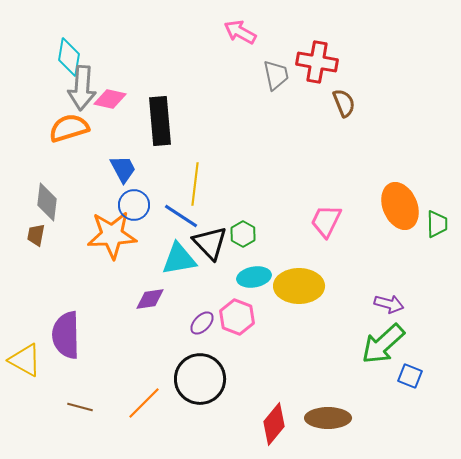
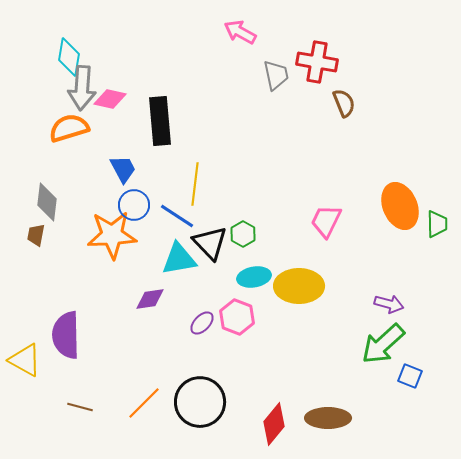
blue line: moved 4 px left
black circle: moved 23 px down
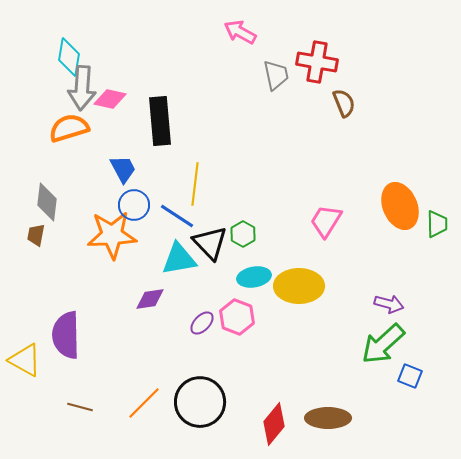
pink trapezoid: rotated 6 degrees clockwise
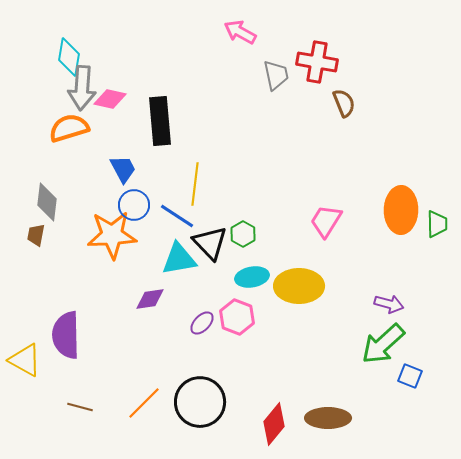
orange ellipse: moved 1 px right, 4 px down; rotated 24 degrees clockwise
cyan ellipse: moved 2 px left
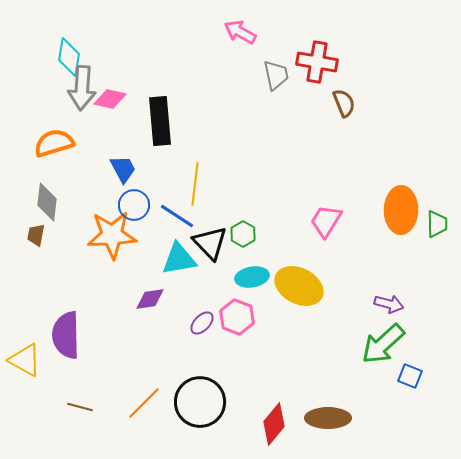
orange semicircle: moved 15 px left, 15 px down
yellow ellipse: rotated 27 degrees clockwise
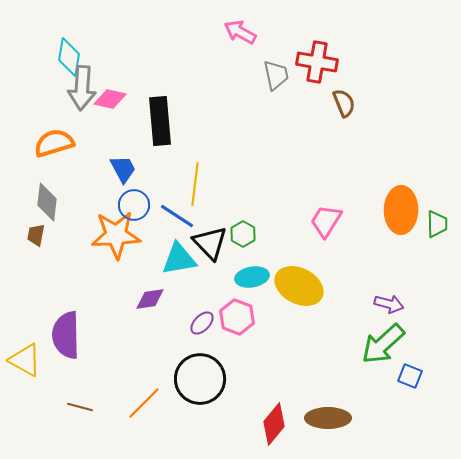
orange star: moved 4 px right
black circle: moved 23 px up
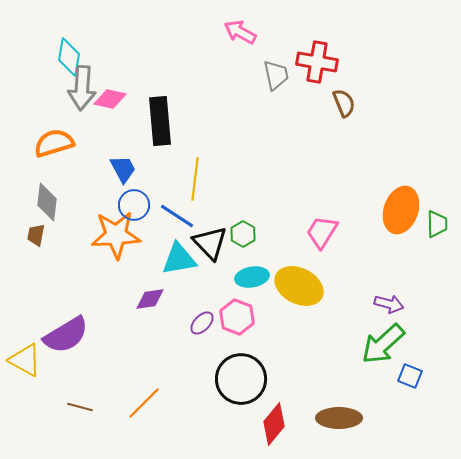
yellow line: moved 5 px up
orange ellipse: rotated 18 degrees clockwise
pink trapezoid: moved 4 px left, 11 px down
purple semicircle: rotated 120 degrees counterclockwise
black circle: moved 41 px right
brown ellipse: moved 11 px right
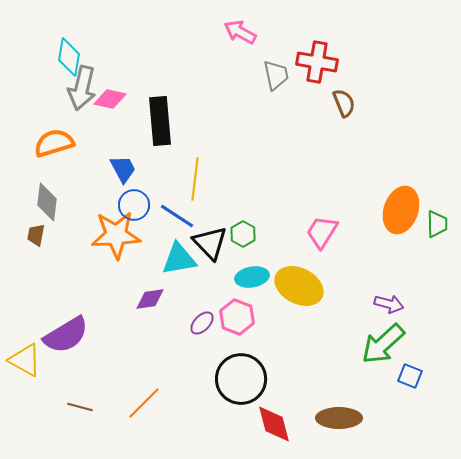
gray arrow: rotated 9 degrees clockwise
red diamond: rotated 54 degrees counterclockwise
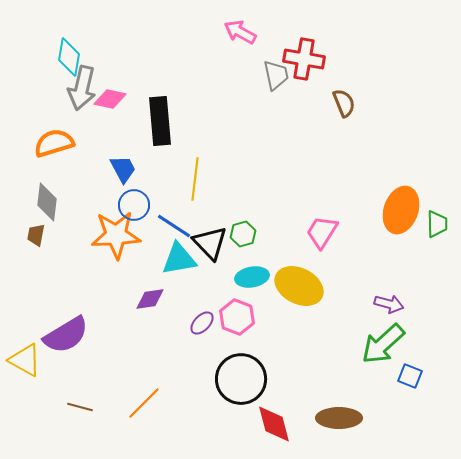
red cross: moved 13 px left, 3 px up
blue line: moved 3 px left, 10 px down
green hexagon: rotated 15 degrees clockwise
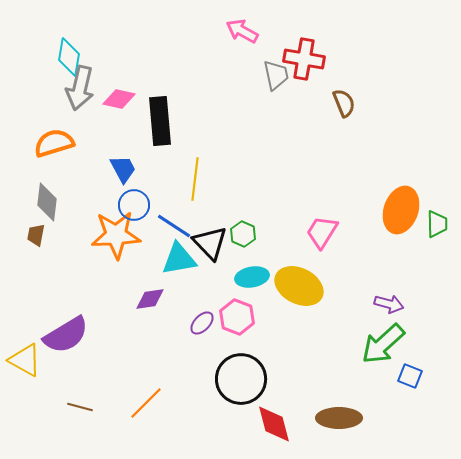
pink arrow: moved 2 px right, 1 px up
gray arrow: moved 2 px left
pink diamond: moved 9 px right
green hexagon: rotated 20 degrees counterclockwise
orange line: moved 2 px right
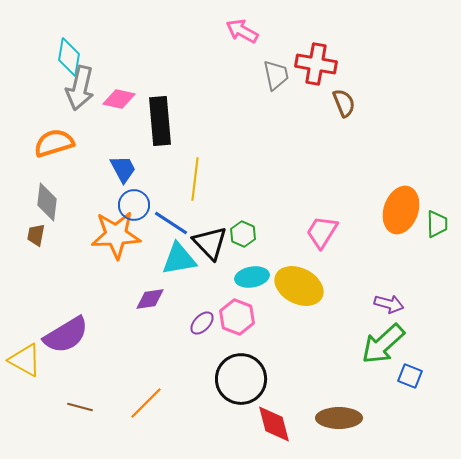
red cross: moved 12 px right, 5 px down
blue line: moved 3 px left, 3 px up
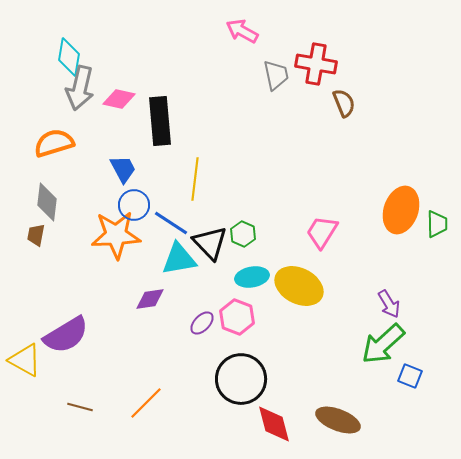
purple arrow: rotated 44 degrees clockwise
brown ellipse: moved 1 px left, 2 px down; rotated 21 degrees clockwise
